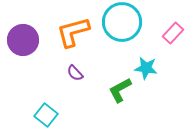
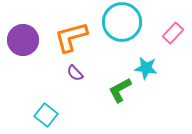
orange L-shape: moved 2 px left, 5 px down
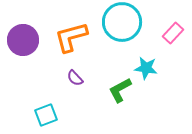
purple semicircle: moved 5 px down
cyan square: rotated 30 degrees clockwise
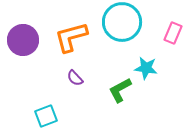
pink rectangle: rotated 20 degrees counterclockwise
cyan square: moved 1 px down
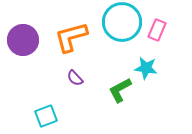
pink rectangle: moved 16 px left, 3 px up
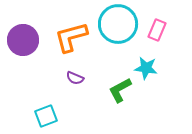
cyan circle: moved 4 px left, 2 px down
purple semicircle: rotated 24 degrees counterclockwise
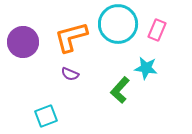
purple circle: moved 2 px down
purple semicircle: moved 5 px left, 4 px up
green L-shape: rotated 20 degrees counterclockwise
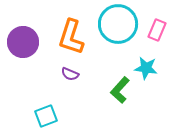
orange L-shape: rotated 57 degrees counterclockwise
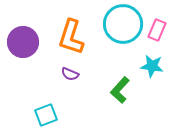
cyan circle: moved 5 px right
cyan star: moved 6 px right, 2 px up
cyan square: moved 1 px up
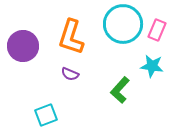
purple circle: moved 4 px down
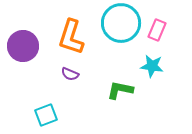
cyan circle: moved 2 px left, 1 px up
green L-shape: rotated 60 degrees clockwise
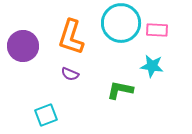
pink rectangle: rotated 70 degrees clockwise
